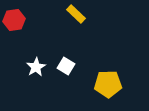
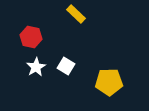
red hexagon: moved 17 px right, 17 px down; rotated 20 degrees clockwise
yellow pentagon: moved 1 px right, 2 px up
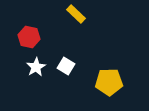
red hexagon: moved 2 px left
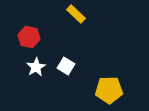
yellow pentagon: moved 8 px down
